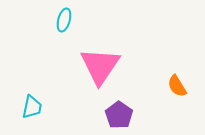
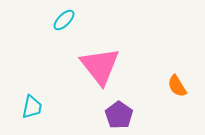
cyan ellipse: rotated 30 degrees clockwise
pink triangle: rotated 12 degrees counterclockwise
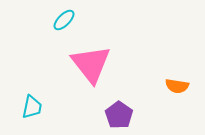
pink triangle: moved 9 px left, 2 px up
orange semicircle: rotated 50 degrees counterclockwise
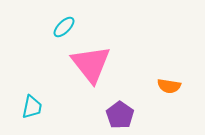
cyan ellipse: moved 7 px down
orange semicircle: moved 8 px left
purple pentagon: moved 1 px right
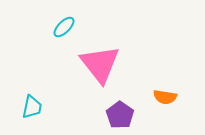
pink triangle: moved 9 px right
orange semicircle: moved 4 px left, 11 px down
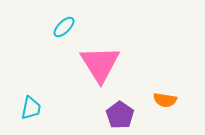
pink triangle: rotated 6 degrees clockwise
orange semicircle: moved 3 px down
cyan trapezoid: moved 1 px left, 1 px down
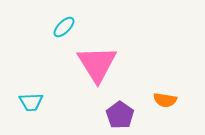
pink triangle: moved 3 px left
cyan trapezoid: moved 6 px up; rotated 75 degrees clockwise
